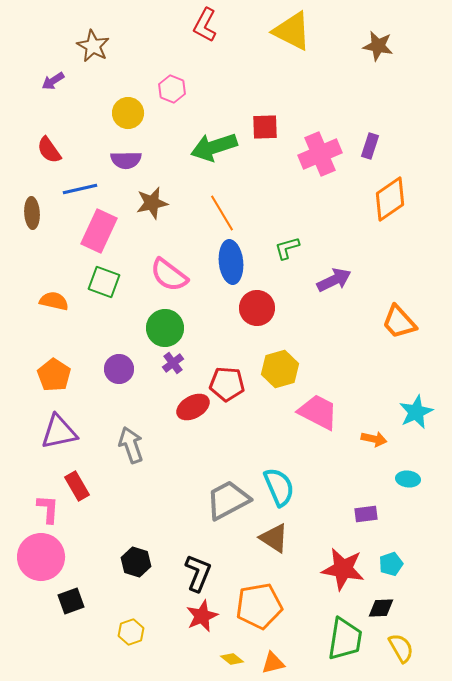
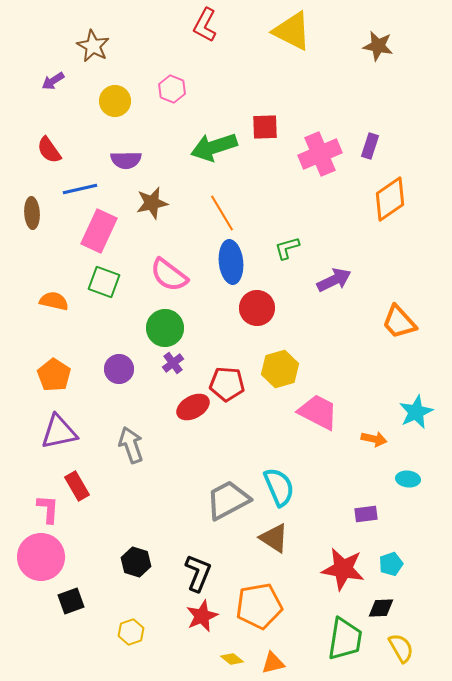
yellow circle at (128, 113): moved 13 px left, 12 px up
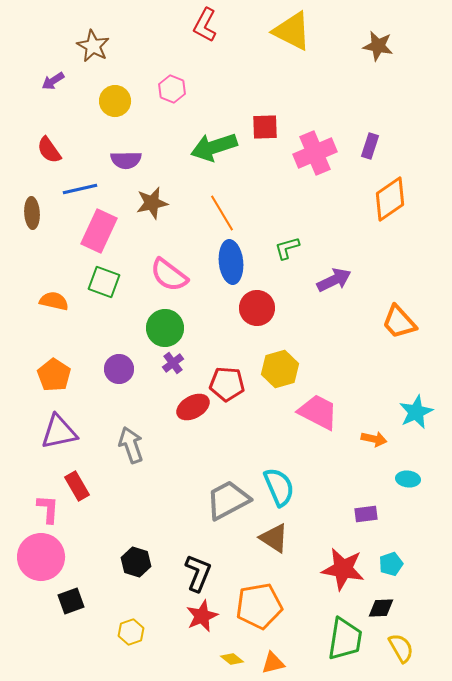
pink cross at (320, 154): moved 5 px left, 1 px up
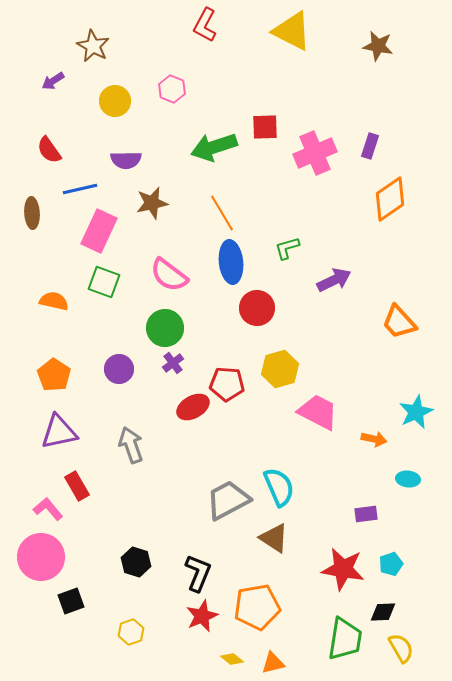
pink L-shape at (48, 509): rotated 44 degrees counterclockwise
orange pentagon at (259, 606): moved 2 px left, 1 px down
black diamond at (381, 608): moved 2 px right, 4 px down
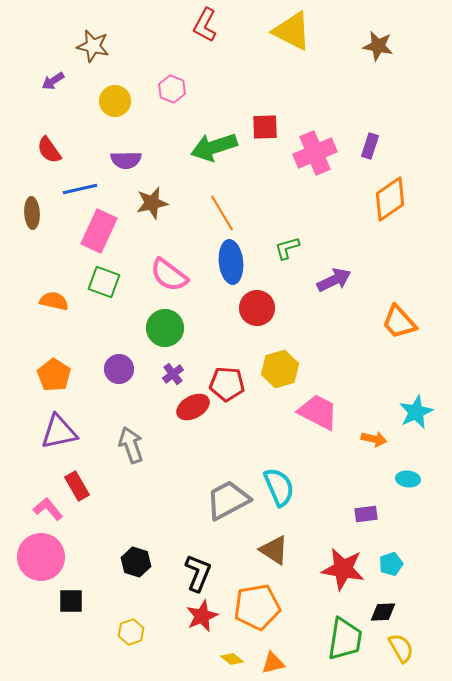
brown star at (93, 46): rotated 16 degrees counterclockwise
purple cross at (173, 363): moved 11 px down
brown triangle at (274, 538): moved 12 px down
black square at (71, 601): rotated 20 degrees clockwise
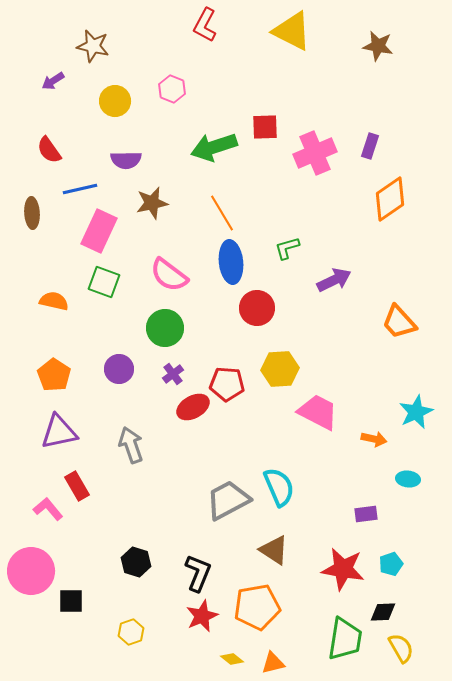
yellow hexagon at (280, 369): rotated 12 degrees clockwise
pink circle at (41, 557): moved 10 px left, 14 px down
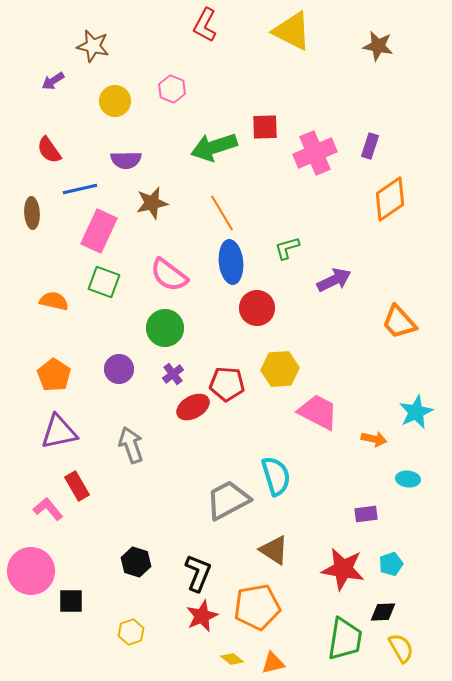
cyan semicircle at (279, 487): moved 3 px left, 11 px up; rotated 6 degrees clockwise
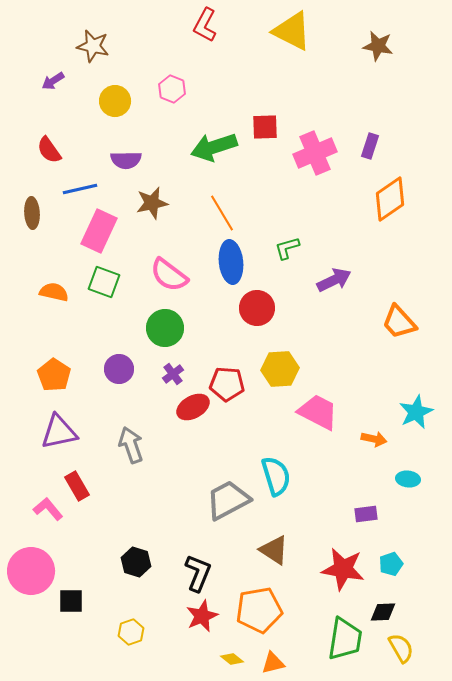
orange semicircle at (54, 301): moved 9 px up
orange pentagon at (257, 607): moved 2 px right, 3 px down
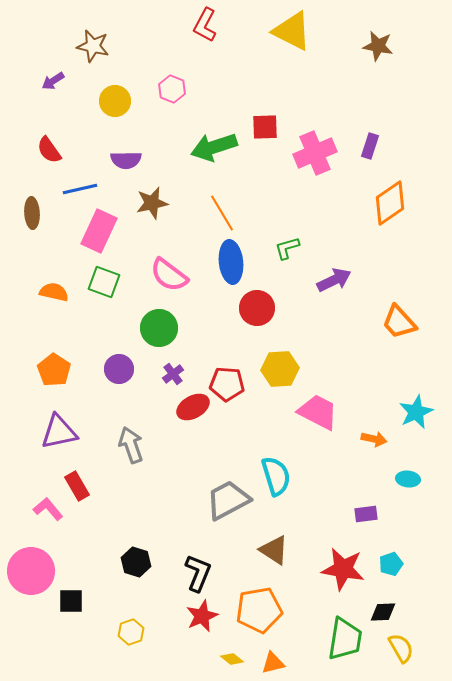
orange diamond at (390, 199): moved 4 px down
green circle at (165, 328): moved 6 px left
orange pentagon at (54, 375): moved 5 px up
